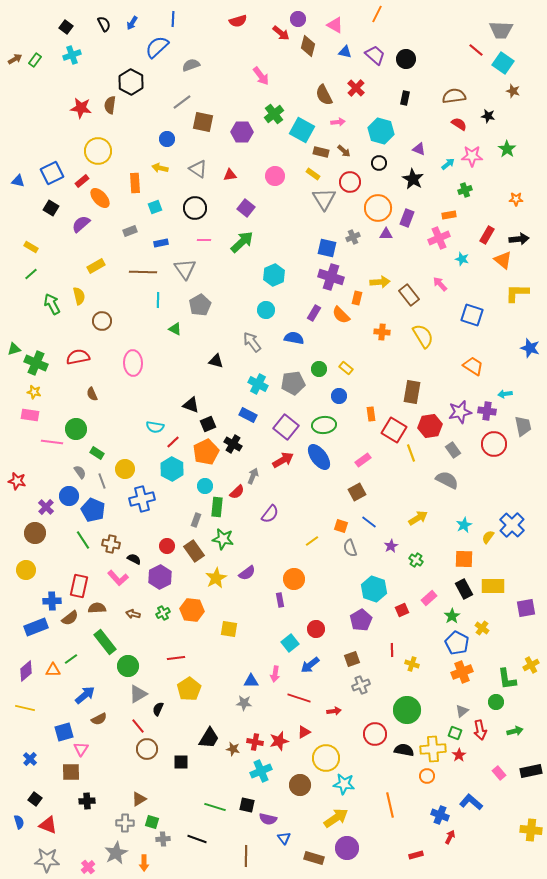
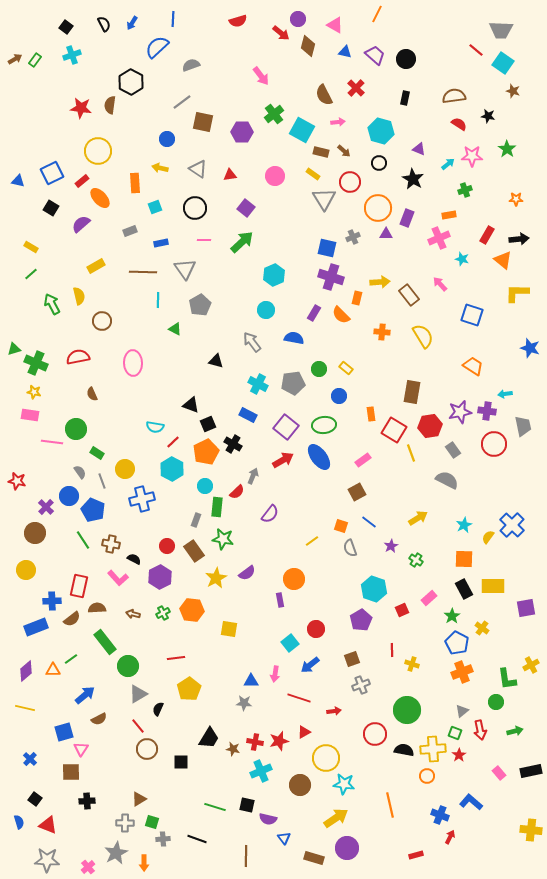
brown semicircle at (70, 618): moved 2 px right, 1 px down
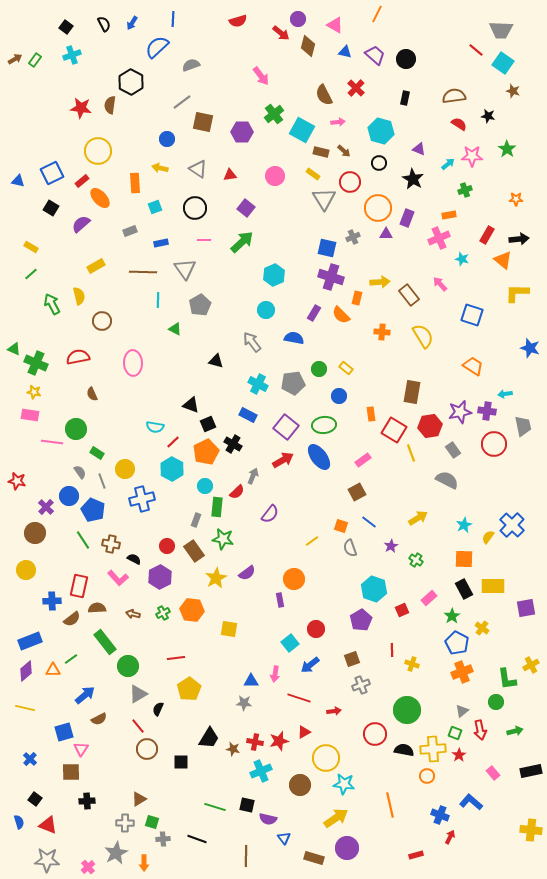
green triangle at (14, 349): rotated 40 degrees clockwise
blue rectangle at (36, 627): moved 6 px left, 14 px down
pink rectangle at (499, 773): moved 6 px left
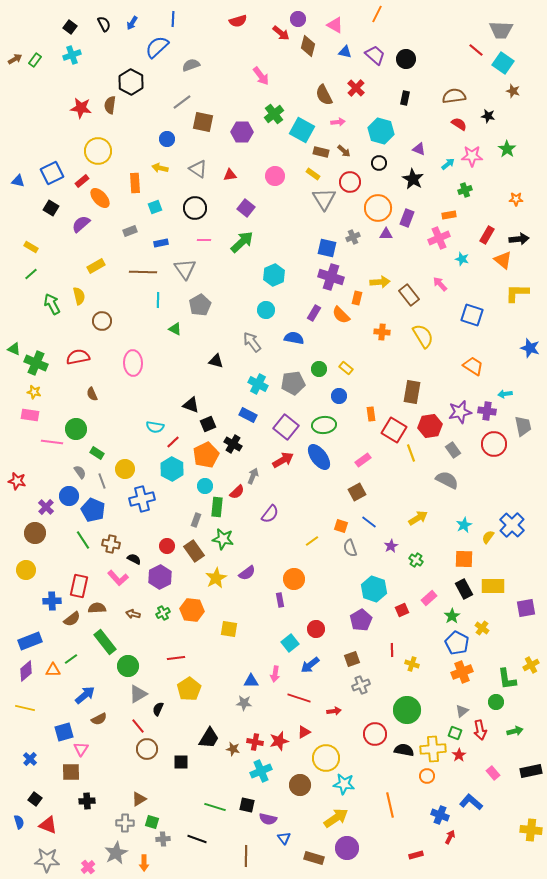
black square at (66, 27): moved 4 px right
orange pentagon at (206, 452): moved 3 px down
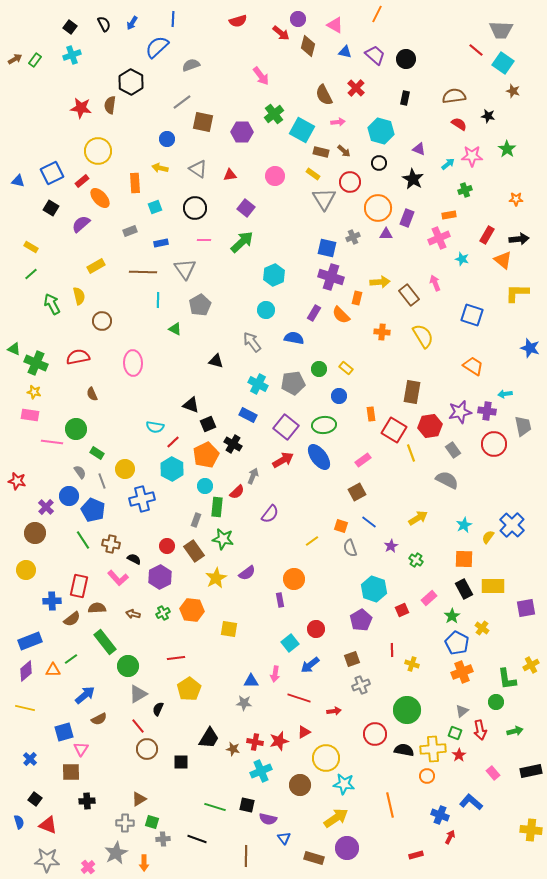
pink arrow at (440, 284): moved 5 px left, 1 px up; rotated 21 degrees clockwise
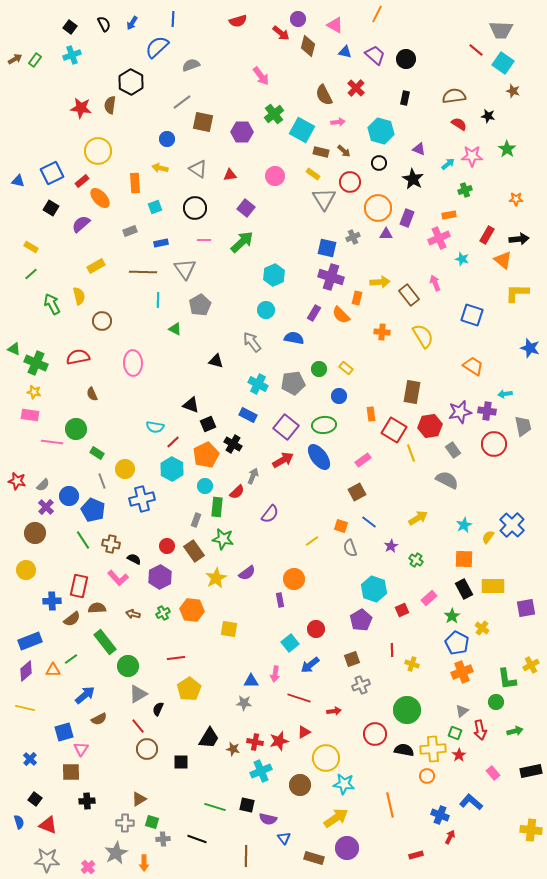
gray semicircle at (80, 472): moved 37 px left, 13 px down; rotated 80 degrees clockwise
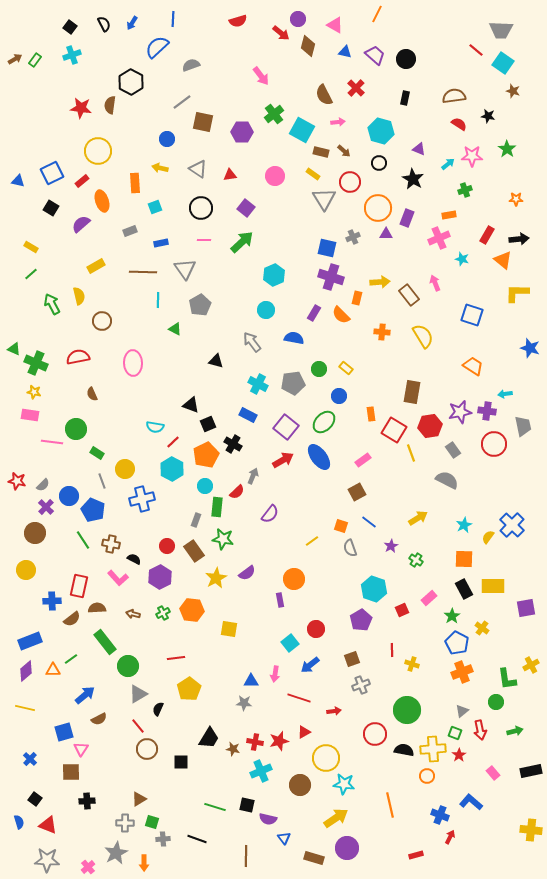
orange ellipse at (100, 198): moved 2 px right, 3 px down; rotated 25 degrees clockwise
black circle at (195, 208): moved 6 px right
green ellipse at (324, 425): moved 3 px up; rotated 40 degrees counterclockwise
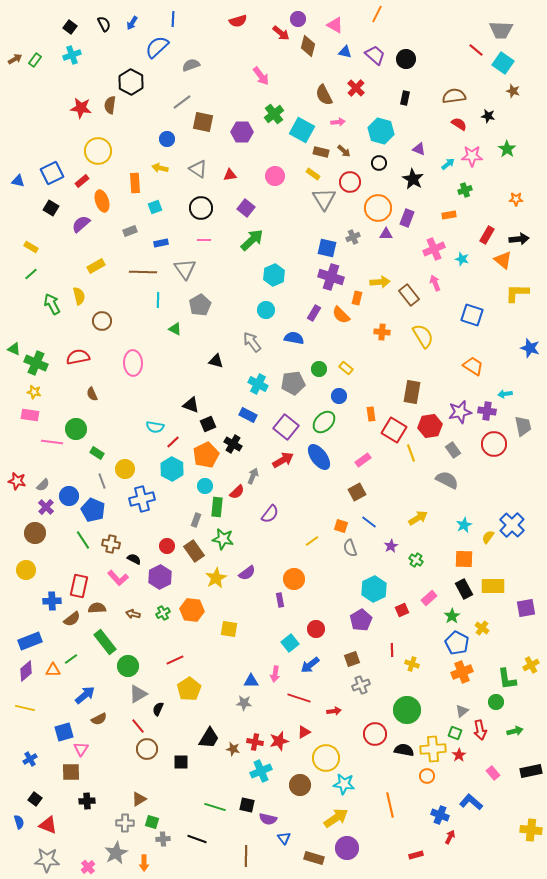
pink cross at (439, 238): moved 5 px left, 11 px down
green arrow at (242, 242): moved 10 px right, 2 px up
cyan hexagon at (374, 589): rotated 15 degrees clockwise
red line at (176, 658): moved 1 px left, 2 px down; rotated 18 degrees counterclockwise
blue cross at (30, 759): rotated 16 degrees clockwise
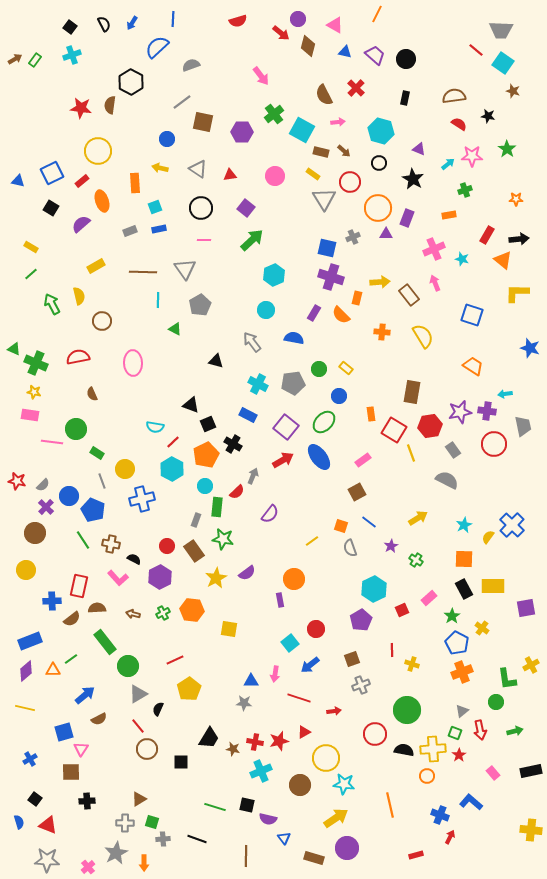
blue rectangle at (161, 243): moved 2 px left, 14 px up
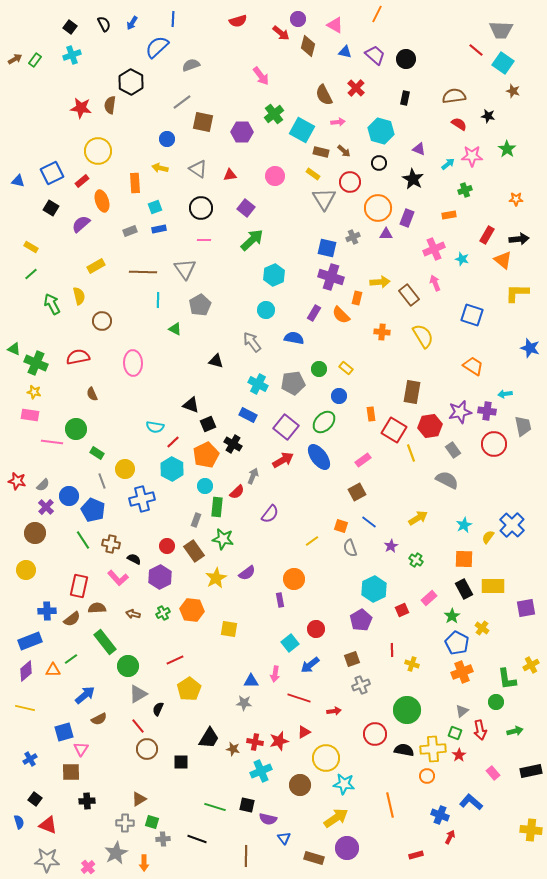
blue cross at (52, 601): moved 5 px left, 10 px down
